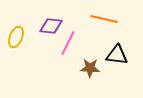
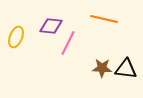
black triangle: moved 9 px right, 14 px down
brown star: moved 12 px right
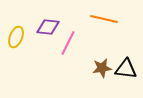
purple diamond: moved 3 px left, 1 px down
brown star: rotated 12 degrees counterclockwise
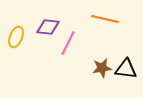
orange line: moved 1 px right
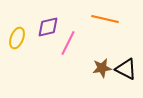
purple diamond: rotated 20 degrees counterclockwise
yellow ellipse: moved 1 px right, 1 px down
black triangle: rotated 20 degrees clockwise
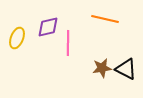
pink line: rotated 25 degrees counterclockwise
